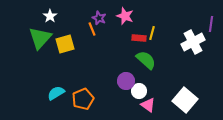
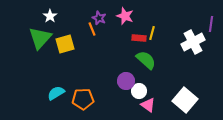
orange pentagon: rotated 20 degrees clockwise
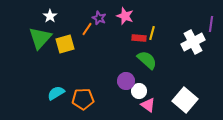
orange line: moved 5 px left; rotated 56 degrees clockwise
green semicircle: moved 1 px right
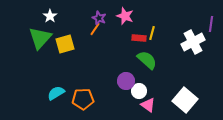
orange line: moved 8 px right
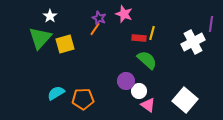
pink star: moved 1 px left, 2 px up
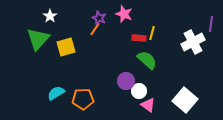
green triangle: moved 2 px left, 1 px down
yellow square: moved 1 px right, 3 px down
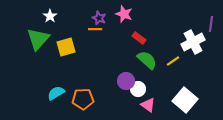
orange line: rotated 56 degrees clockwise
yellow line: moved 21 px right, 28 px down; rotated 40 degrees clockwise
red rectangle: rotated 32 degrees clockwise
white circle: moved 1 px left, 2 px up
